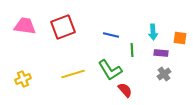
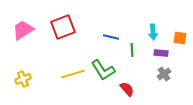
pink trapezoid: moved 2 px left, 4 px down; rotated 40 degrees counterclockwise
blue line: moved 2 px down
green L-shape: moved 7 px left
red semicircle: moved 2 px right, 1 px up
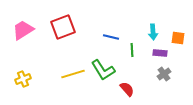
orange square: moved 2 px left
purple rectangle: moved 1 px left
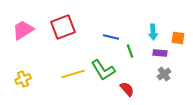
green line: moved 2 px left, 1 px down; rotated 16 degrees counterclockwise
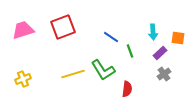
pink trapezoid: rotated 15 degrees clockwise
blue line: rotated 21 degrees clockwise
purple rectangle: rotated 48 degrees counterclockwise
red semicircle: rotated 49 degrees clockwise
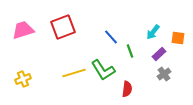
cyan arrow: rotated 42 degrees clockwise
blue line: rotated 14 degrees clockwise
purple rectangle: moved 1 px left, 1 px down
yellow line: moved 1 px right, 1 px up
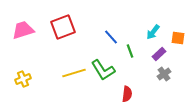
red semicircle: moved 5 px down
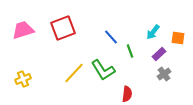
red square: moved 1 px down
yellow line: rotated 30 degrees counterclockwise
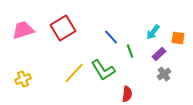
red square: rotated 10 degrees counterclockwise
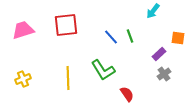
red square: moved 3 px right, 3 px up; rotated 25 degrees clockwise
cyan arrow: moved 21 px up
green line: moved 15 px up
yellow line: moved 6 px left, 5 px down; rotated 45 degrees counterclockwise
red semicircle: rotated 42 degrees counterclockwise
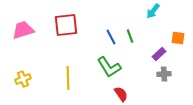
blue line: rotated 14 degrees clockwise
green L-shape: moved 6 px right, 3 px up
gray cross: rotated 32 degrees clockwise
red semicircle: moved 6 px left
